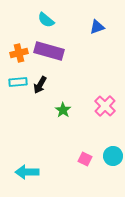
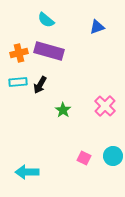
pink square: moved 1 px left, 1 px up
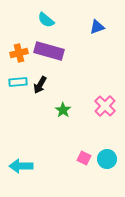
cyan circle: moved 6 px left, 3 px down
cyan arrow: moved 6 px left, 6 px up
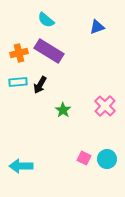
purple rectangle: rotated 16 degrees clockwise
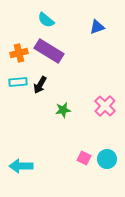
green star: rotated 28 degrees clockwise
